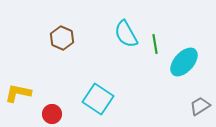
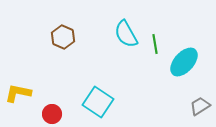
brown hexagon: moved 1 px right, 1 px up
cyan square: moved 3 px down
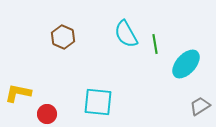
cyan ellipse: moved 2 px right, 2 px down
cyan square: rotated 28 degrees counterclockwise
red circle: moved 5 px left
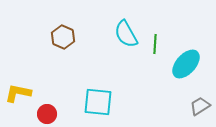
green line: rotated 12 degrees clockwise
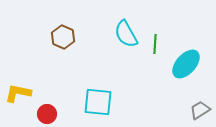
gray trapezoid: moved 4 px down
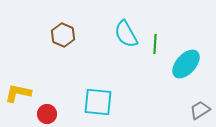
brown hexagon: moved 2 px up
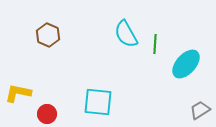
brown hexagon: moved 15 px left
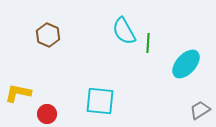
cyan semicircle: moved 2 px left, 3 px up
green line: moved 7 px left, 1 px up
cyan square: moved 2 px right, 1 px up
